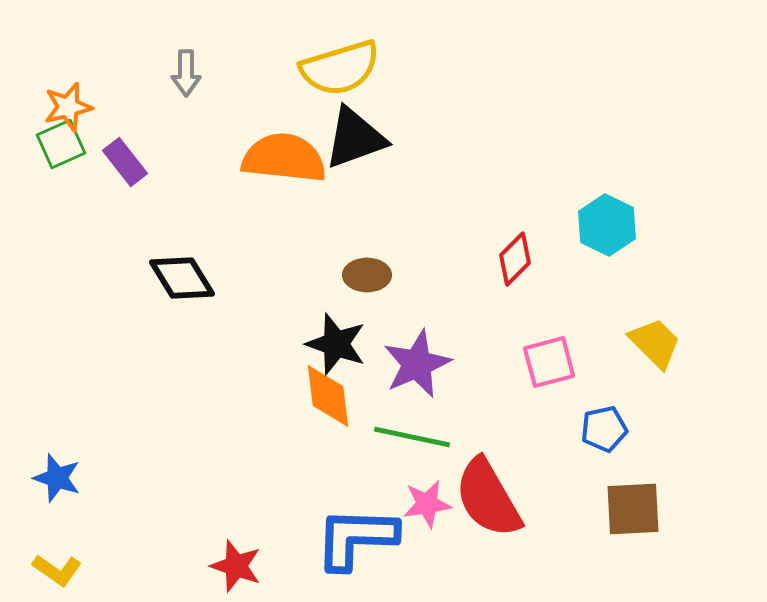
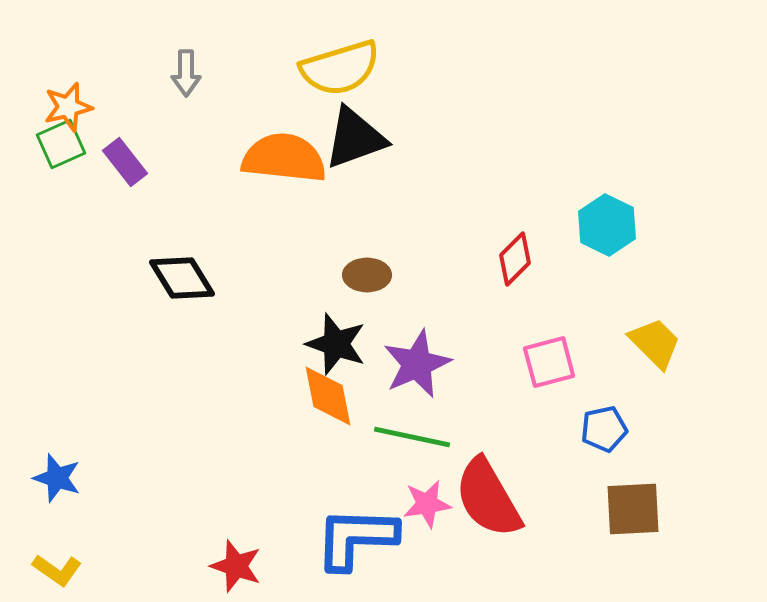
orange diamond: rotated 4 degrees counterclockwise
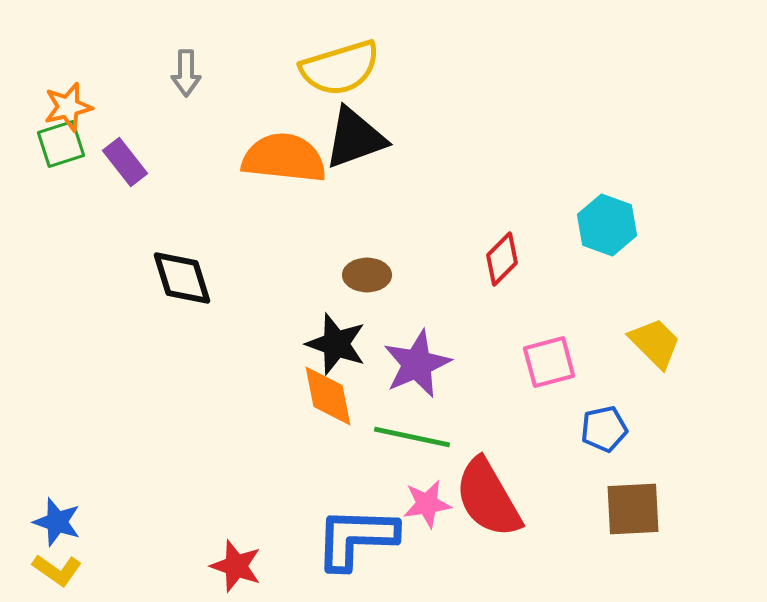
green square: rotated 6 degrees clockwise
cyan hexagon: rotated 6 degrees counterclockwise
red diamond: moved 13 px left
black diamond: rotated 14 degrees clockwise
blue star: moved 44 px down
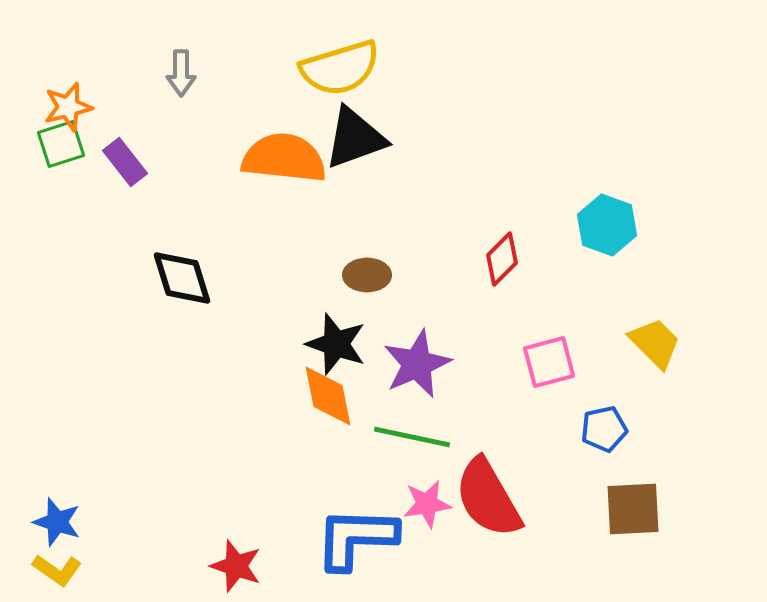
gray arrow: moved 5 px left
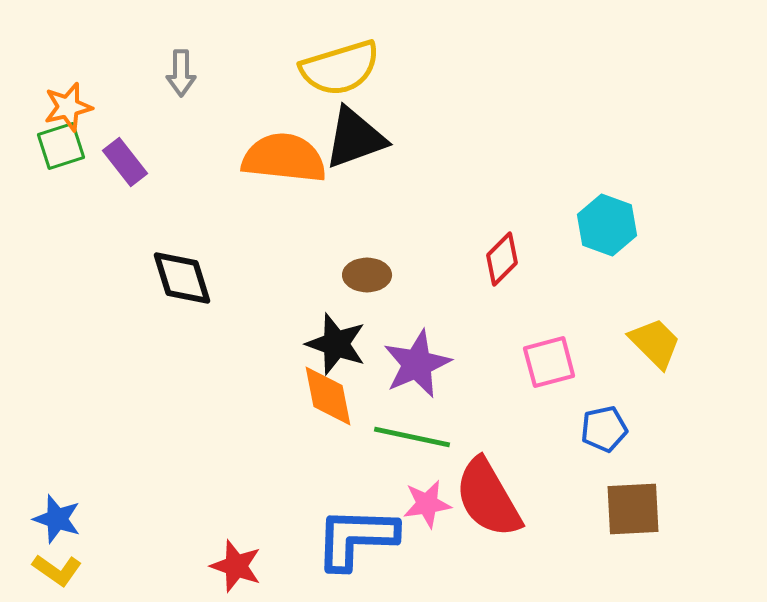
green square: moved 2 px down
blue star: moved 3 px up
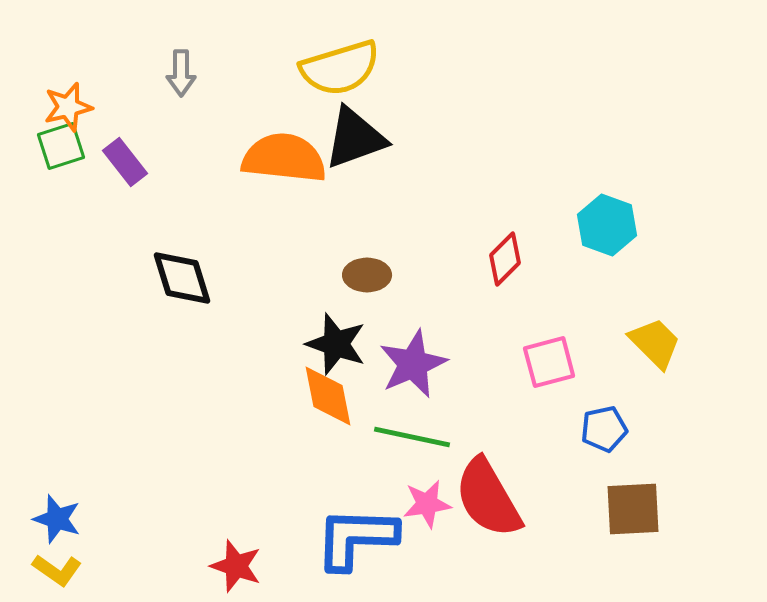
red diamond: moved 3 px right
purple star: moved 4 px left
